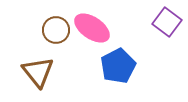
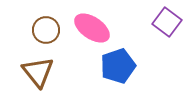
brown circle: moved 10 px left
blue pentagon: rotated 8 degrees clockwise
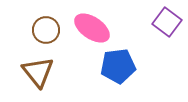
blue pentagon: rotated 12 degrees clockwise
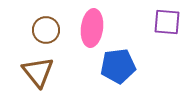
purple square: rotated 32 degrees counterclockwise
pink ellipse: rotated 63 degrees clockwise
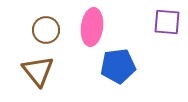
pink ellipse: moved 1 px up
brown triangle: moved 1 px up
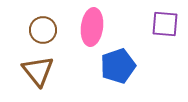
purple square: moved 2 px left, 2 px down
brown circle: moved 3 px left
blue pentagon: rotated 12 degrees counterclockwise
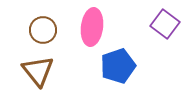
purple square: rotated 32 degrees clockwise
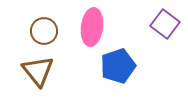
brown circle: moved 1 px right, 1 px down
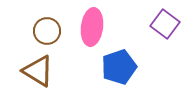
brown circle: moved 3 px right
blue pentagon: moved 1 px right, 1 px down
brown triangle: rotated 20 degrees counterclockwise
